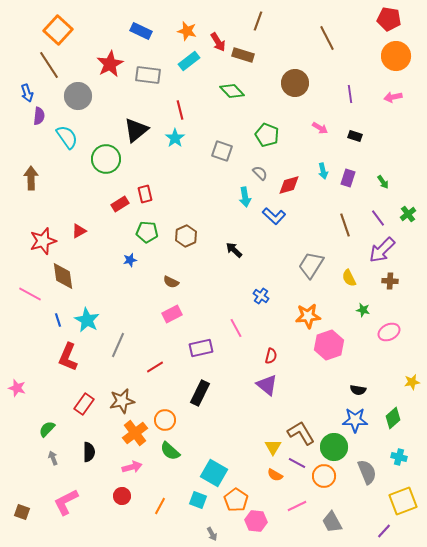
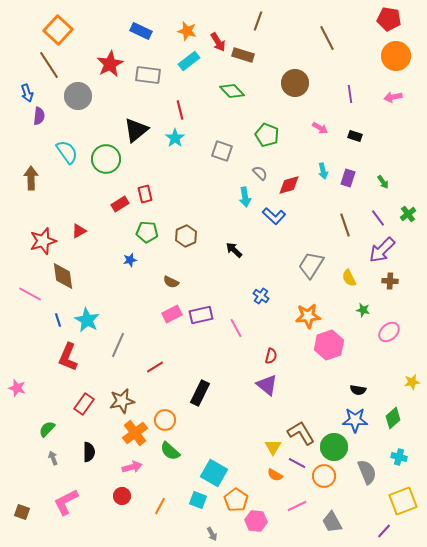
cyan semicircle at (67, 137): moved 15 px down
pink ellipse at (389, 332): rotated 15 degrees counterclockwise
purple rectangle at (201, 348): moved 33 px up
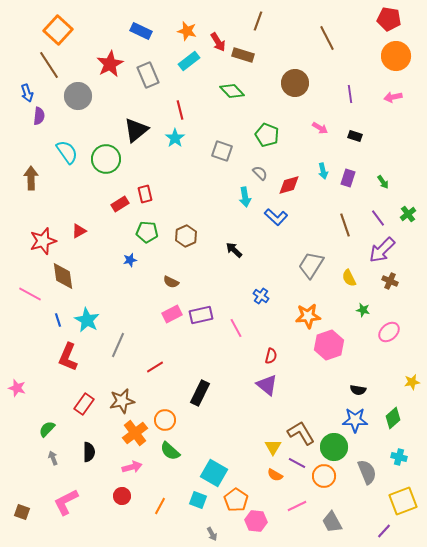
gray rectangle at (148, 75): rotated 60 degrees clockwise
blue L-shape at (274, 216): moved 2 px right, 1 px down
brown cross at (390, 281): rotated 21 degrees clockwise
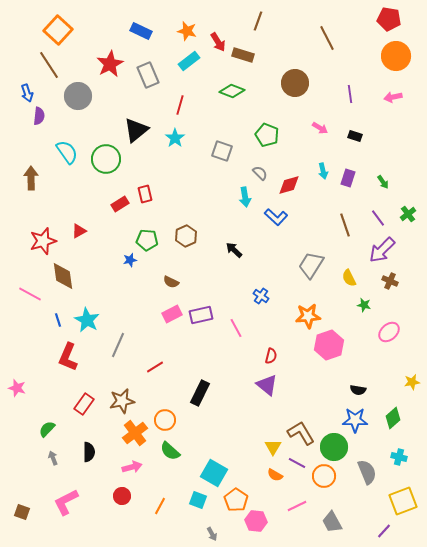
green diamond at (232, 91): rotated 25 degrees counterclockwise
red line at (180, 110): moved 5 px up; rotated 30 degrees clockwise
green pentagon at (147, 232): moved 8 px down
green star at (363, 310): moved 1 px right, 5 px up
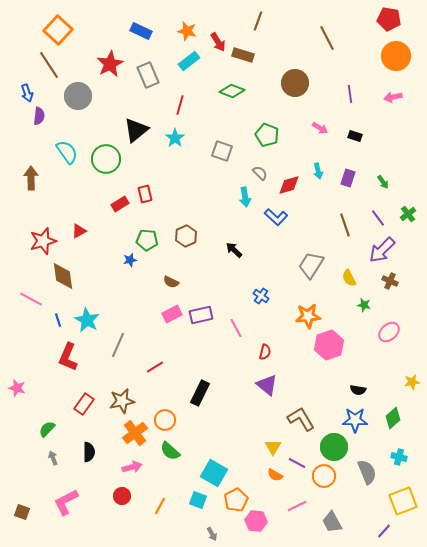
cyan arrow at (323, 171): moved 5 px left
pink line at (30, 294): moved 1 px right, 5 px down
red semicircle at (271, 356): moved 6 px left, 4 px up
brown L-shape at (301, 433): moved 14 px up
orange pentagon at (236, 500): rotated 10 degrees clockwise
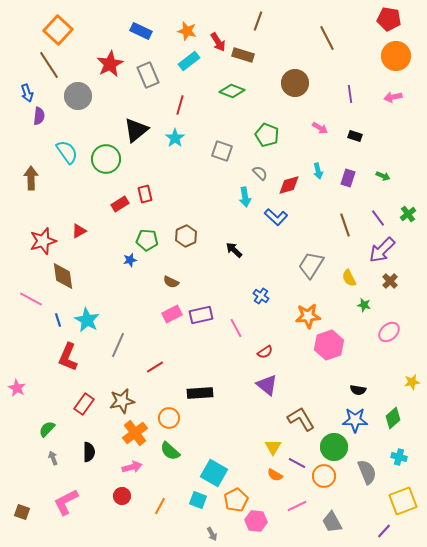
green arrow at (383, 182): moved 6 px up; rotated 32 degrees counterclockwise
brown cross at (390, 281): rotated 21 degrees clockwise
red semicircle at (265, 352): rotated 42 degrees clockwise
pink star at (17, 388): rotated 12 degrees clockwise
black rectangle at (200, 393): rotated 60 degrees clockwise
orange circle at (165, 420): moved 4 px right, 2 px up
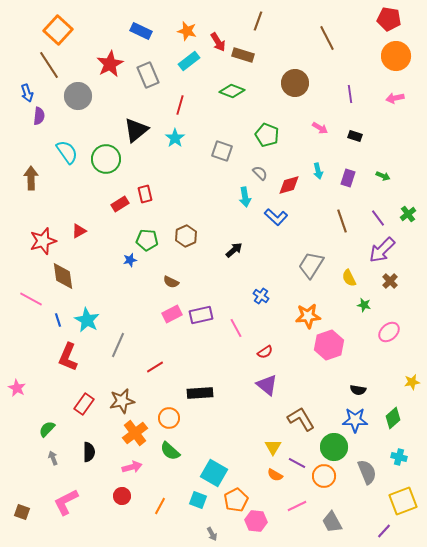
pink arrow at (393, 97): moved 2 px right, 1 px down
brown line at (345, 225): moved 3 px left, 4 px up
black arrow at (234, 250): rotated 96 degrees clockwise
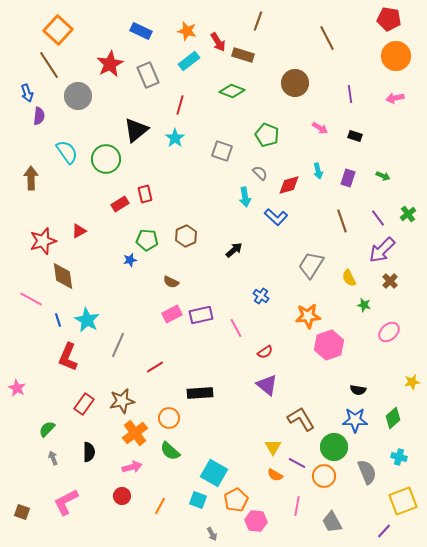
pink line at (297, 506): rotated 54 degrees counterclockwise
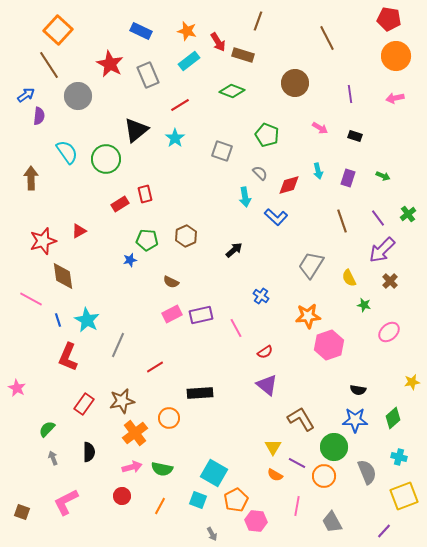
red star at (110, 64): rotated 16 degrees counterclockwise
blue arrow at (27, 93): moved 1 px left, 2 px down; rotated 108 degrees counterclockwise
red line at (180, 105): rotated 42 degrees clockwise
green semicircle at (170, 451): moved 8 px left, 18 px down; rotated 30 degrees counterclockwise
yellow square at (403, 501): moved 1 px right, 5 px up
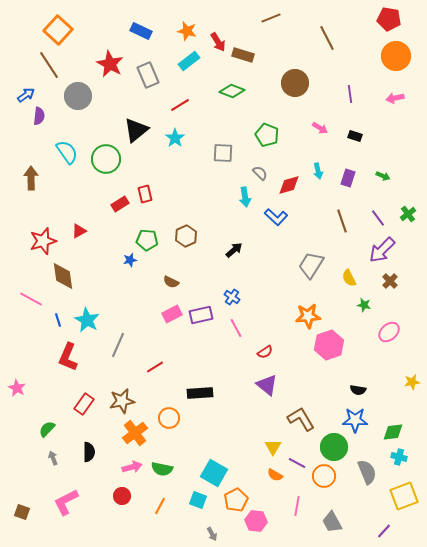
brown line at (258, 21): moved 13 px right, 3 px up; rotated 48 degrees clockwise
gray square at (222, 151): moved 1 px right, 2 px down; rotated 15 degrees counterclockwise
blue cross at (261, 296): moved 29 px left, 1 px down
green diamond at (393, 418): moved 14 px down; rotated 35 degrees clockwise
